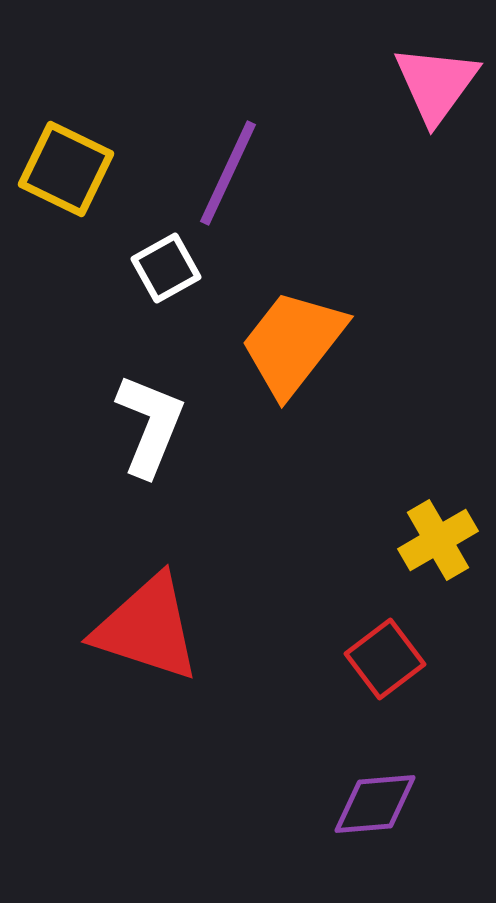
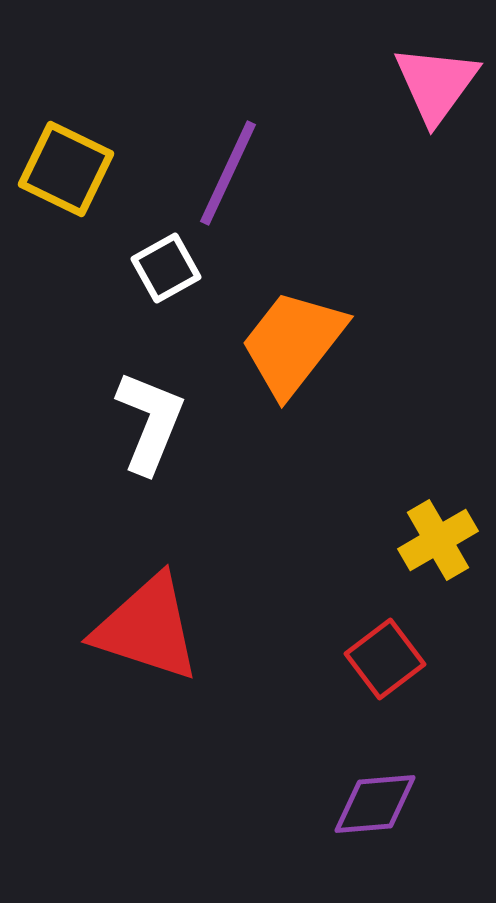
white L-shape: moved 3 px up
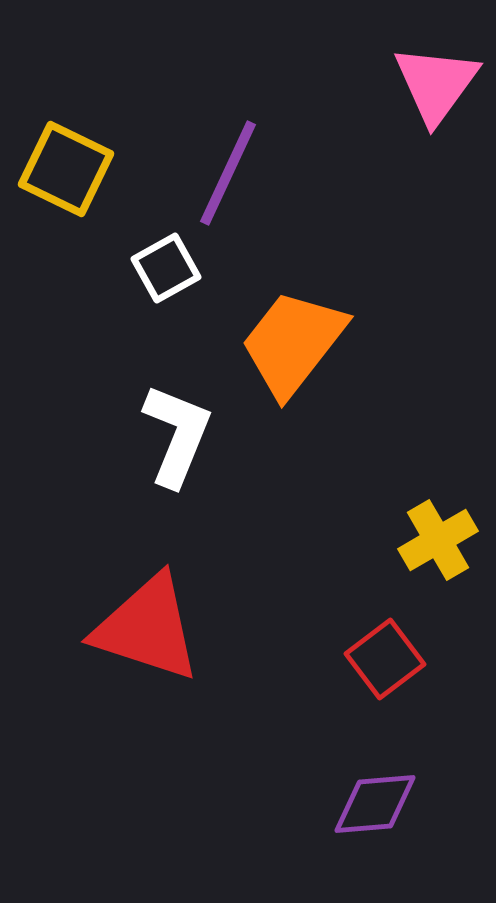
white L-shape: moved 27 px right, 13 px down
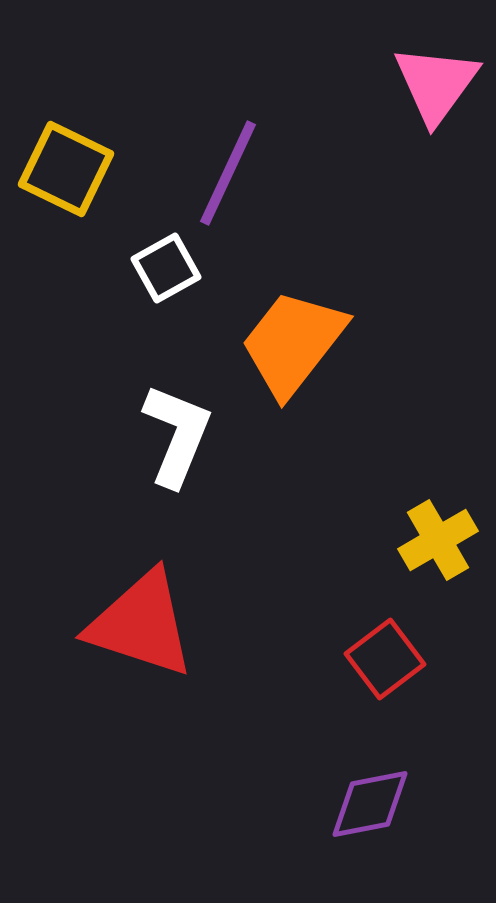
red triangle: moved 6 px left, 4 px up
purple diamond: moved 5 px left; rotated 6 degrees counterclockwise
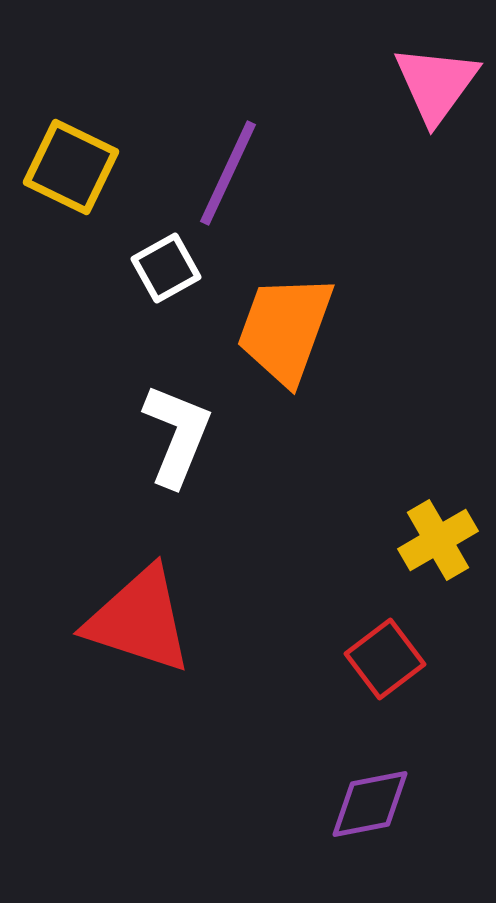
yellow square: moved 5 px right, 2 px up
orange trapezoid: moved 8 px left, 14 px up; rotated 18 degrees counterclockwise
red triangle: moved 2 px left, 4 px up
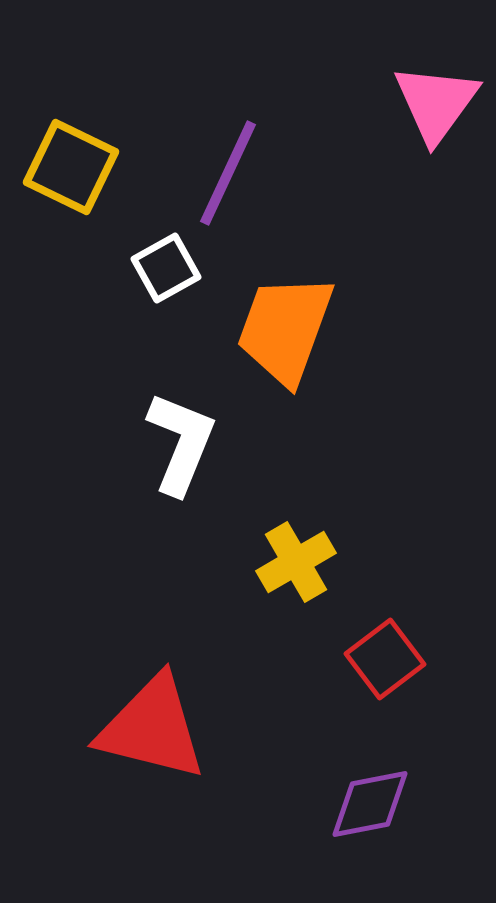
pink triangle: moved 19 px down
white L-shape: moved 4 px right, 8 px down
yellow cross: moved 142 px left, 22 px down
red triangle: moved 13 px right, 108 px down; rotated 4 degrees counterclockwise
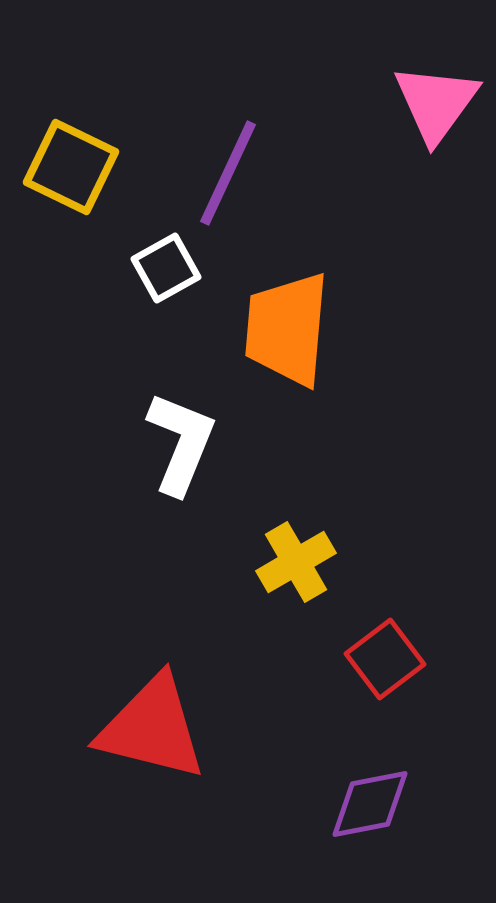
orange trapezoid: moved 2 px right; rotated 15 degrees counterclockwise
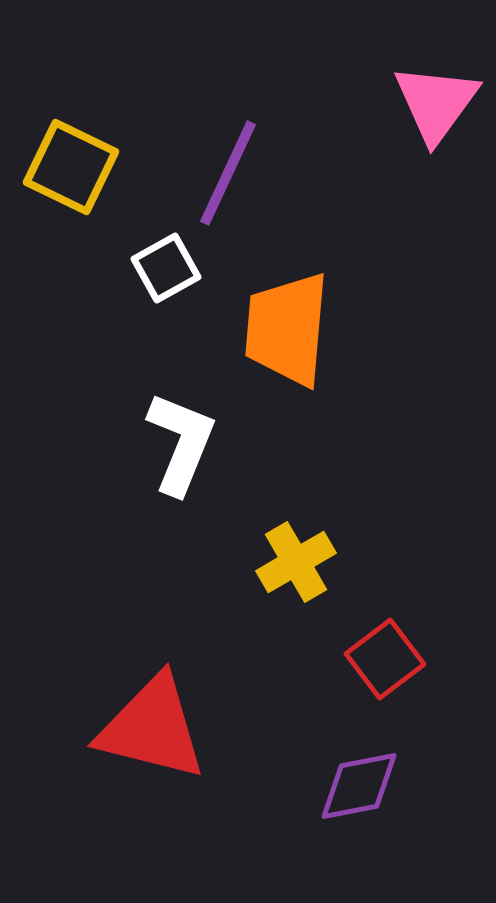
purple diamond: moved 11 px left, 18 px up
